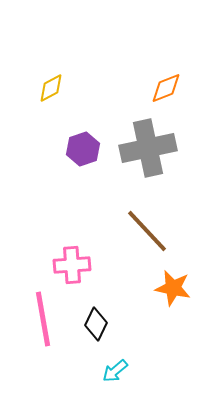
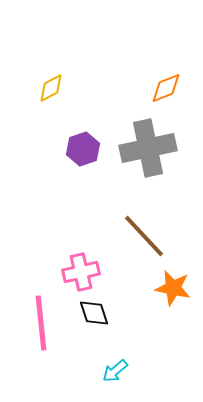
brown line: moved 3 px left, 5 px down
pink cross: moved 9 px right, 7 px down; rotated 9 degrees counterclockwise
pink line: moved 2 px left, 4 px down; rotated 4 degrees clockwise
black diamond: moved 2 px left, 11 px up; rotated 44 degrees counterclockwise
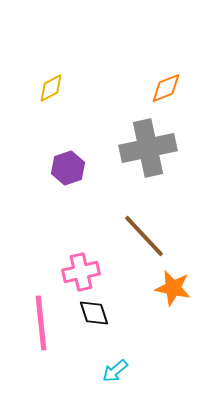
purple hexagon: moved 15 px left, 19 px down
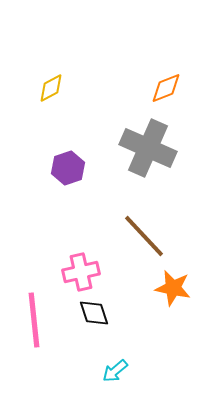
gray cross: rotated 36 degrees clockwise
pink line: moved 7 px left, 3 px up
